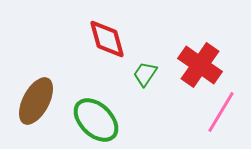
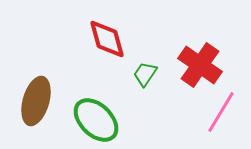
brown ellipse: rotated 12 degrees counterclockwise
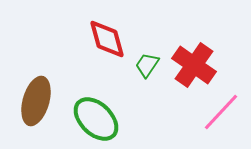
red cross: moved 6 px left
green trapezoid: moved 2 px right, 9 px up
pink line: rotated 12 degrees clockwise
green ellipse: moved 1 px up
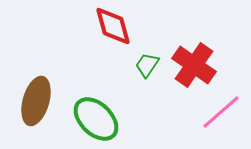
red diamond: moved 6 px right, 13 px up
pink line: rotated 6 degrees clockwise
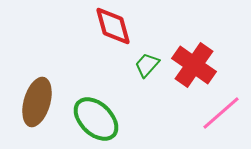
green trapezoid: rotated 8 degrees clockwise
brown ellipse: moved 1 px right, 1 px down
pink line: moved 1 px down
